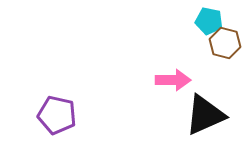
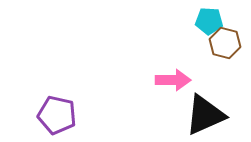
cyan pentagon: rotated 8 degrees counterclockwise
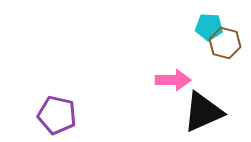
cyan pentagon: moved 6 px down
black triangle: moved 2 px left, 3 px up
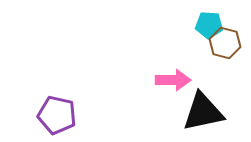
cyan pentagon: moved 2 px up
black triangle: rotated 12 degrees clockwise
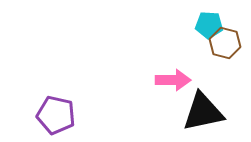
purple pentagon: moved 1 px left
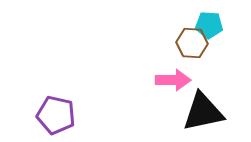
brown hexagon: moved 33 px left; rotated 12 degrees counterclockwise
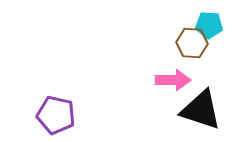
black triangle: moved 2 px left, 2 px up; rotated 30 degrees clockwise
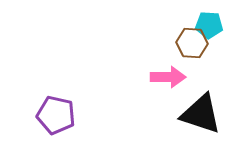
pink arrow: moved 5 px left, 3 px up
black triangle: moved 4 px down
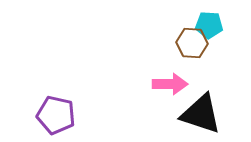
pink arrow: moved 2 px right, 7 px down
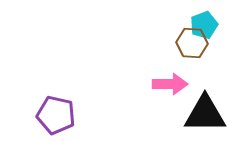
cyan pentagon: moved 5 px left; rotated 24 degrees counterclockwise
black triangle: moved 4 px right; rotated 18 degrees counterclockwise
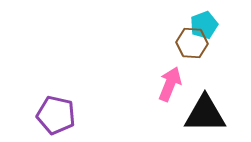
pink arrow: rotated 68 degrees counterclockwise
